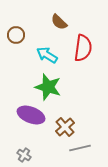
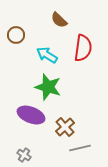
brown semicircle: moved 2 px up
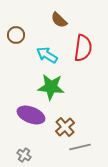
green star: moved 3 px right; rotated 12 degrees counterclockwise
gray line: moved 1 px up
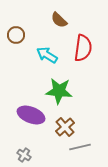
green star: moved 8 px right, 4 px down
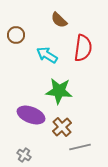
brown cross: moved 3 px left
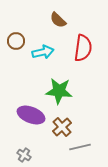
brown semicircle: moved 1 px left
brown circle: moved 6 px down
cyan arrow: moved 4 px left, 3 px up; rotated 135 degrees clockwise
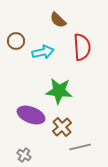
red semicircle: moved 1 px left, 1 px up; rotated 12 degrees counterclockwise
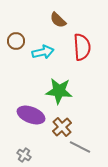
gray line: rotated 40 degrees clockwise
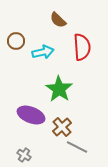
green star: moved 2 px up; rotated 28 degrees clockwise
gray line: moved 3 px left
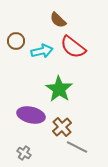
red semicircle: moved 9 px left; rotated 132 degrees clockwise
cyan arrow: moved 1 px left, 1 px up
purple ellipse: rotated 8 degrees counterclockwise
gray cross: moved 2 px up
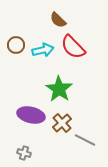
brown circle: moved 4 px down
red semicircle: rotated 8 degrees clockwise
cyan arrow: moved 1 px right, 1 px up
brown cross: moved 4 px up
gray line: moved 8 px right, 7 px up
gray cross: rotated 16 degrees counterclockwise
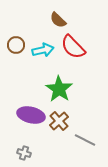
brown cross: moved 3 px left, 2 px up
